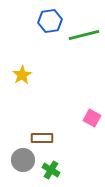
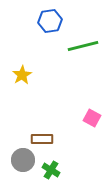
green line: moved 1 px left, 11 px down
brown rectangle: moved 1 px down
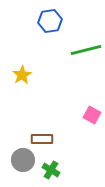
green line: moved 3 px right, 4 px down
pink square: moved 3 px up
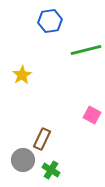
brown rectangle: rotated 65 degrees counterclockwise
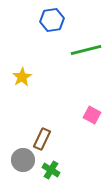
blue hexagon: moved 2 px right, 1 px up
yellow star: moved 2 px down
